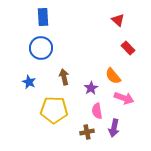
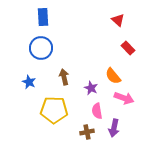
purple star: rotated 16 degrees counterclockwise
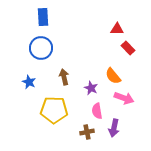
red triangle: moved 1 px left, 9 px down; rotated 40 degrees counterclockwise
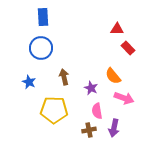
brown cross: moved 2 px right, 2 px up
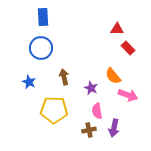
pink arrow: moved 4 px right, 3 px up
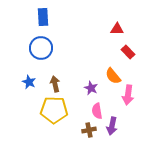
red rectangle: moved 4 px down
brown arrow: moved 9 px left, 7 px down
pink arrow: rotated 78 degrees clockwise
purple arrow: moved 2 px left, 2 px up
